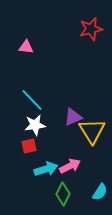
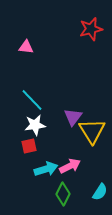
purple triangle: rotated 30 degrees counterclockwise
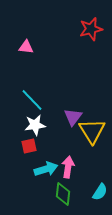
pink arrow: moved 2 px left, 1 px down; rotated 55 degrees counterclockwise
green diamond: rotated 20 degrees counterclockwise
